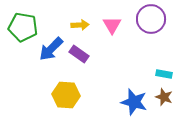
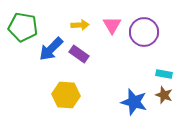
purple circle: moved 7 px left, 13 px down
brown star: moved 2 px up
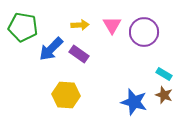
cyan rectangle: rotated 21 degrees clockwise
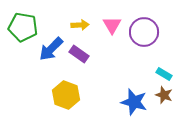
yellow hexagon: rotated 16 degrees clockwise
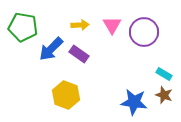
blue star: rotated 8 degrees counterclockwise
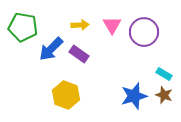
blue star: moved 6 px up; rotated 24 degrees counterclockwise
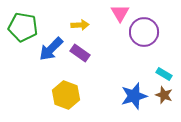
pink triangle: moved 8 px right, 12 px up
purple rectangle: moved 1 px right, 1 px up
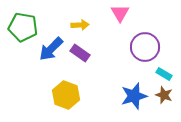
purple circle: moved 1 px right, 15 px down
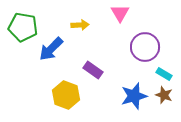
purple rectangle: moved 13 px right, 17 px down
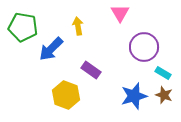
yellow arrow: moved 2 px left, 1 px down; rotated 96 degrees counterclockwise
purple circle: moved 1 px left
purple rectangle: moved 2 px left
cyan rectangle: moved 1 px left, 1 px up
